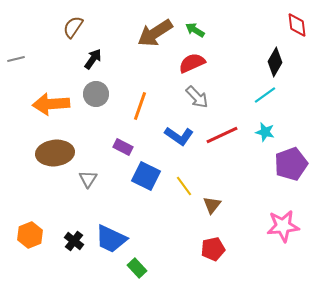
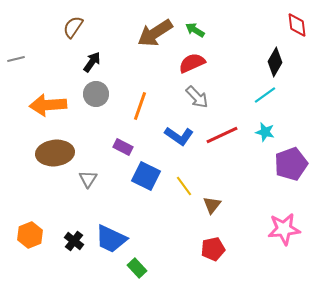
black arrow: moved 1 px left, 3 px down
orange arrow: moved 3 px left, 1 px down
pink star: moved 1 px right, 3 px down
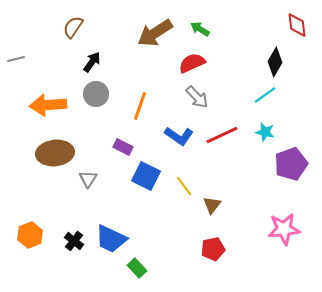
green arrow: moved 5 px right, 1 px up
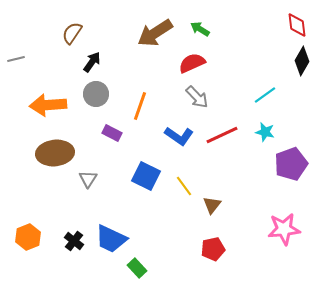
brown semicircle: moved 1 px left, 6 px down
black diamond: moved 27 px right, 1 px up
purple rectangle: moved 11 px left, 14 px up
orange hexagon: moved 2 px left, 2 px down
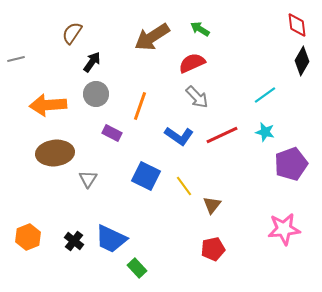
brown arrow: moved 3 px left, 4 px down
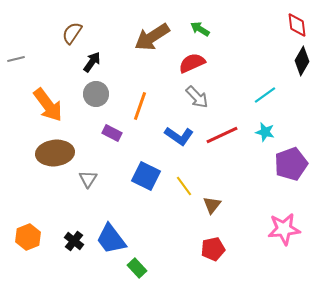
orange arrow: rotated 123 degrees counterclockwise
blue trapezoid: rotated 28 degrees clockwise
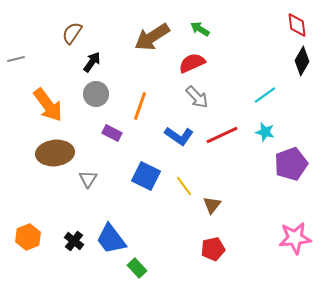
pink star: moved 11 px right, 9 px down
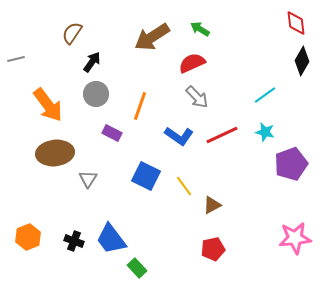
red diamond: moved 1 px left, 2 px up
brown triangle: rotated 24 degrees clockwise
black cross: rotated 18 degrees counterclockwise
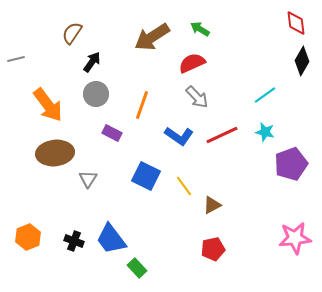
orange line: moved 2 px right, 1 px up
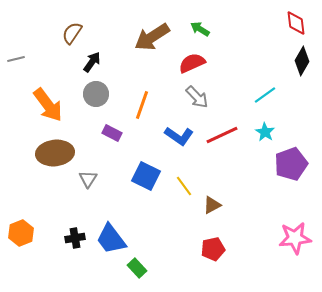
cyan star: rotated 18 degrees clockwise
orange hexagon: moved 7 px left, 4 px up
black cross: moved 1 px right, 3 px up; rotated 30 degrees counterclockwise
